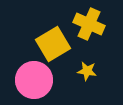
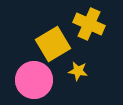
yellow star: moved 9 px left
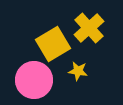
yellow cross: moved 4 px down; rotated 24 degrees clockwise
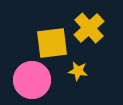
yellow square: moved 1 px left, 1 px up; rotated 24 degrees clockwise
pink circle: moved 2 px left
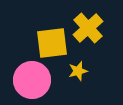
yellow cross: moved 1 px left
yellow star: rotated 24 degrees counterclockwise
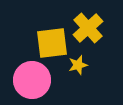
yellow star: moved 6 px up
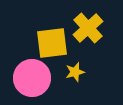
yellow star: moved 3 px left, 7 px down
pink circle: moved 2 px up
